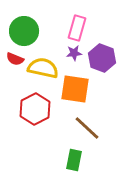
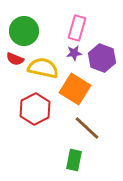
orange square: rotated 24 degrees clockwise
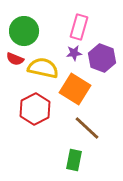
pink rectangle: moved 2 px right, 1 px up
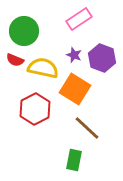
pink rectangle: moved 8 px up; rotated 40 degrees clockwise
purple star: moved 2 px down; rotated 28 degrees clockwise
red semicircle: moved 1 px down
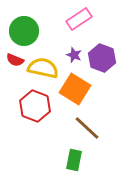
red hexagon: moved 3 px up; rotated 12 degrees counterclockwise
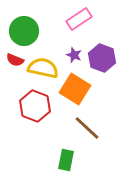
green rectangle: moved 8 px left
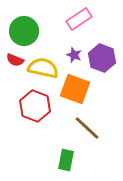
orange square: rotated 12 degrees counterclockwise
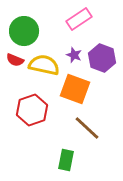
yellow semicircle: moved 1 px right, 3 px up
red hexagon: moved 3 px left, 4 px down; rotated 20 degrees clockwise
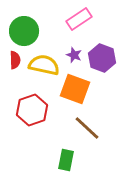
red semicircle: rotated 114 degrees counterclockwise
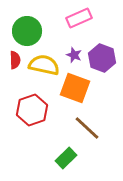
pink rectangle: moved 1 px up; rotated 10 degrees clockwise
green circle: moved 3 px right
orange square: moved 1 px up
green rectangle: moved 2 px up; rotated 35 degrees clockwise
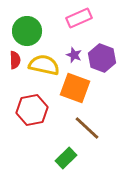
red hexagon: rotated 8 degrees clockwise
